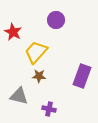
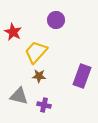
purple cross: moved 5 px left, 4 px up
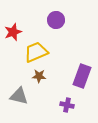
red star: rotated 24 degrees clockwise
yellow trapezoid: rotated 25 degrees clockwise
purple cross: moved 23 px right
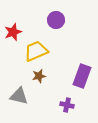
yellow trapezoid: moved 1 px up
brown star: rotated 16 degrees counterclockwise
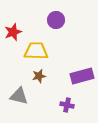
yellow trapezoid: rotated 25 degrees clockwise
purple rectangle: rotated 55 degrees clockwise
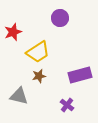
purple circle: moved 4 px right, 2 px up
yellow trapezoid: moved 2 px right, 1 px down; rotated 145 degrees clockwise
purple rectangle: moved 2 px left, 1 px up
purple cross: rotated 24 degrees clockwise
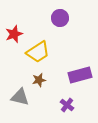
red star: moved 1 px right, 2 px down
brown star: moved 4 px down
gray triangle: moved 1 px right, 1 px down
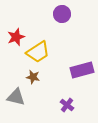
purple circle: moved 2 px right, 4 px up
red star: moved 2 px right, 3 px down
purple rectangle: moved 2 px right, 5 px up
brown star: moved 6 px left, 3 px up; rotated 24 degrees clockwise
gray triangle: moved 4 px left
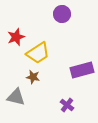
yellow trapezoid: moved 1 px down
